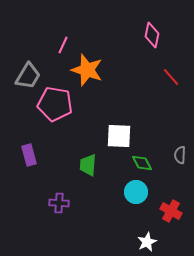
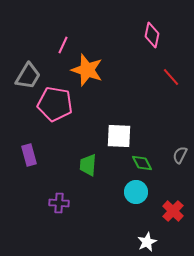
gray semicircle: rotated 24 degrees clockwise
red cross: moved 2 px right; rotated 15 degrees clockwise
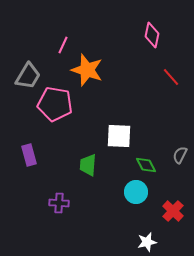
green diamond: moved 4 px right, 2 px down
white star: rotated 12 degrees clockwise
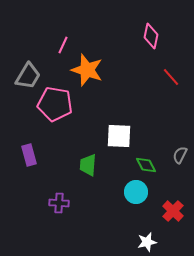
pink diamond: moved 1 px left, 1 px down
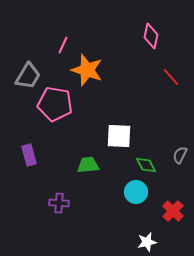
green trapezoid: rotated 80 degrees clockwise
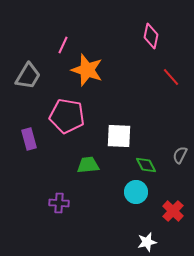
pink pentagon: moved 12 px right, 12 px down
purple rectangle: moved 16 px up
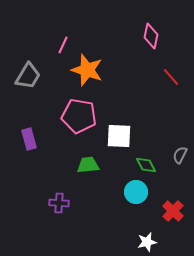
pink pentagon: moved 12 px right
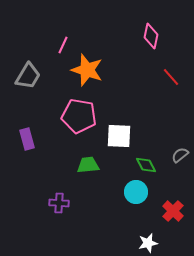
purple rectangle: moved 2 px left
gray semicircle: rotated 24 degrees clockwise
white star: moved 1 px right, 1 px down
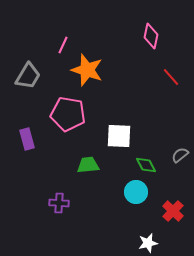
pink pentagon: moved 11 px left, 2 px up
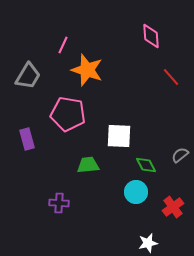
pink diamond: rotated 15 degrees counterclockwise
red cross: moved 4 px up; rotated 10 degrees clockwise
